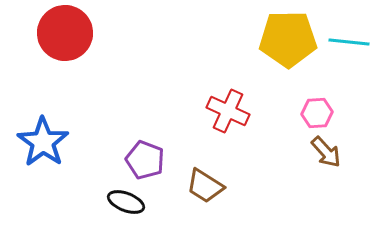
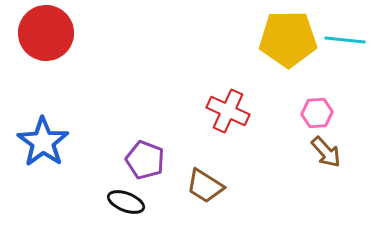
red circle: moved 19 px left
cyan line: moved 4 px left, 2 px up
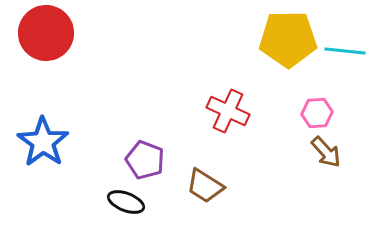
cyan line: moved 11 px down
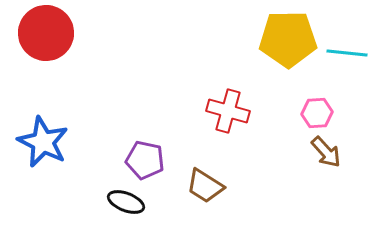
cyan line: moved 2 px right, 2 px down
red cross: rotated 9 degrees counterclockwise
blue star: rotated 9 degrees counterclockwise
purple pentagon: rotated 9 degrees counterclockwise
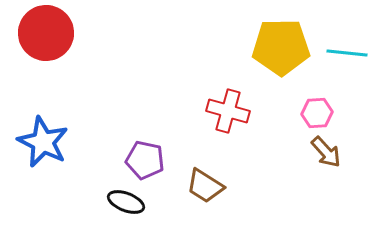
yellow pentagon: moved 7 px left, 8 px down
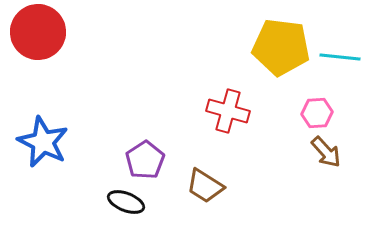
red circle: moved 8 px left, 1 px up
yellow pentagon: rotated 8 degrees clockwise
cyan line: moved 7 px left, 4 px down
purple pentagon: rotated 27 degrees clockwise
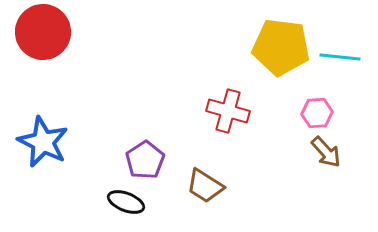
red circle: moved 5 px right
